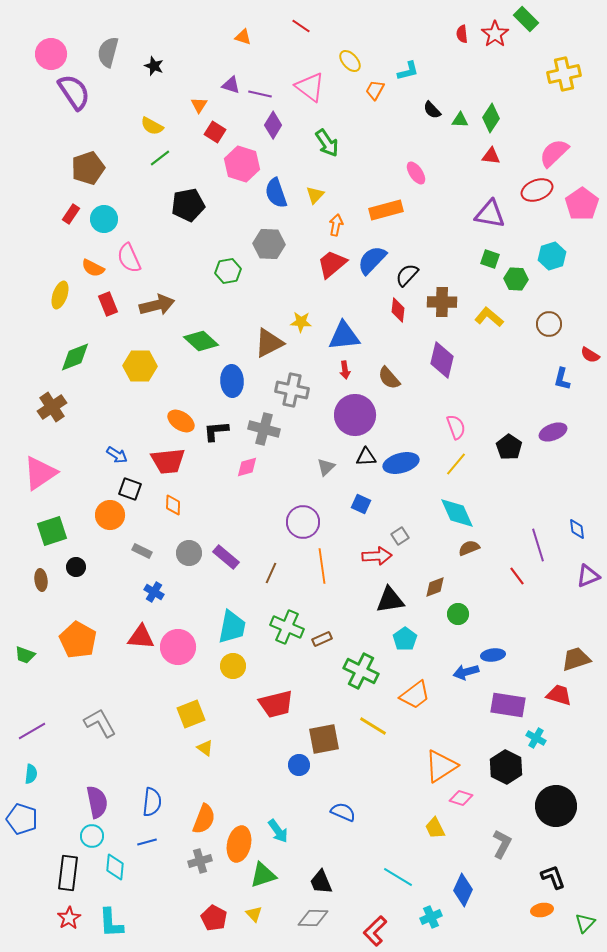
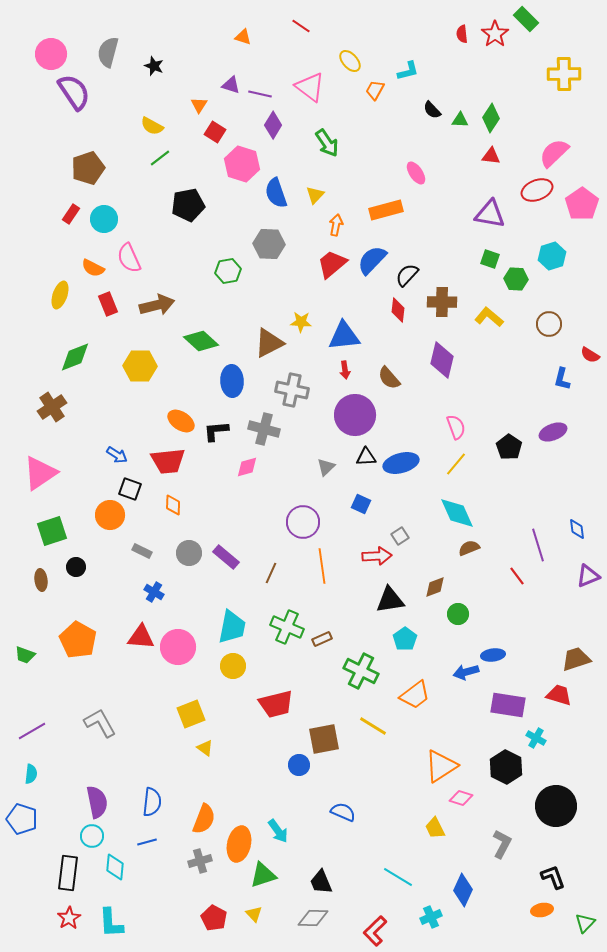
yellow cross at (564, 74): rotated 12 degrees clockwise
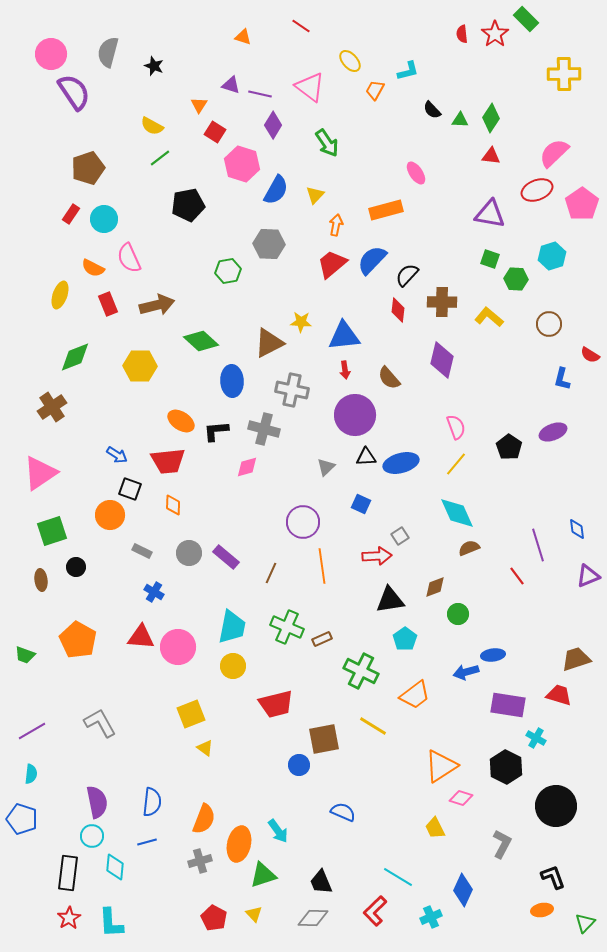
blue semicircle at (276, 193): moved 3 px up; rotated 132 degrees counterclockwise
red L-shape at (375, 931): moved 20 px up
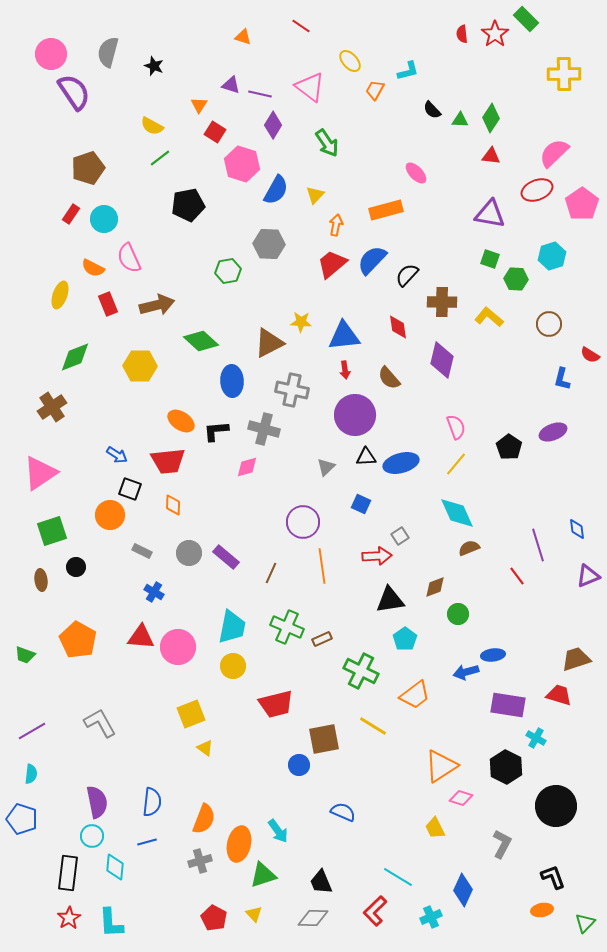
pink ellipse at (416, 173): rotated 10 degrees counterclockwise
red diamond at (398, 310): moved 17 px down; rotated 15 degrees counterclockwise
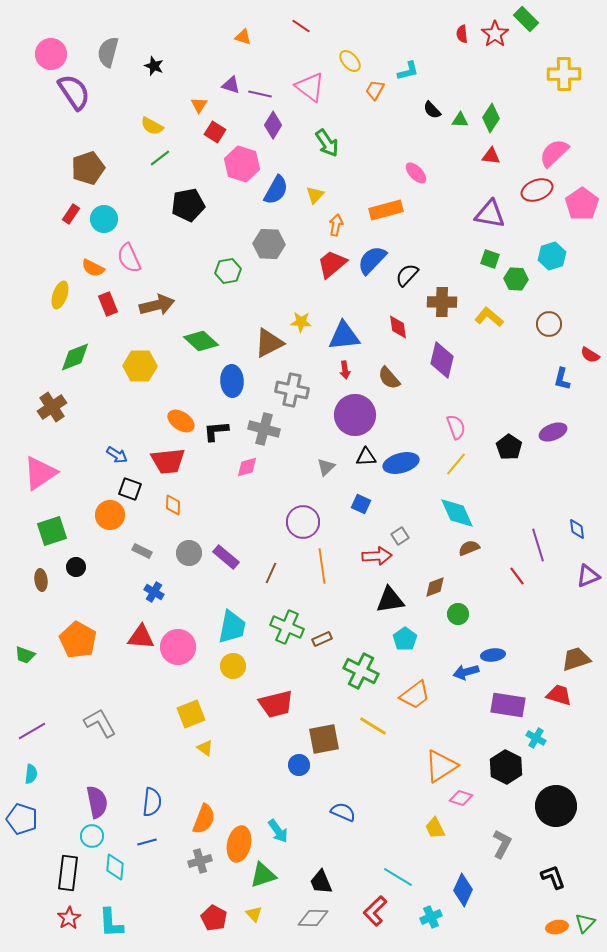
orange ellipse at (542, 910): moved 15 px right, 17 px down
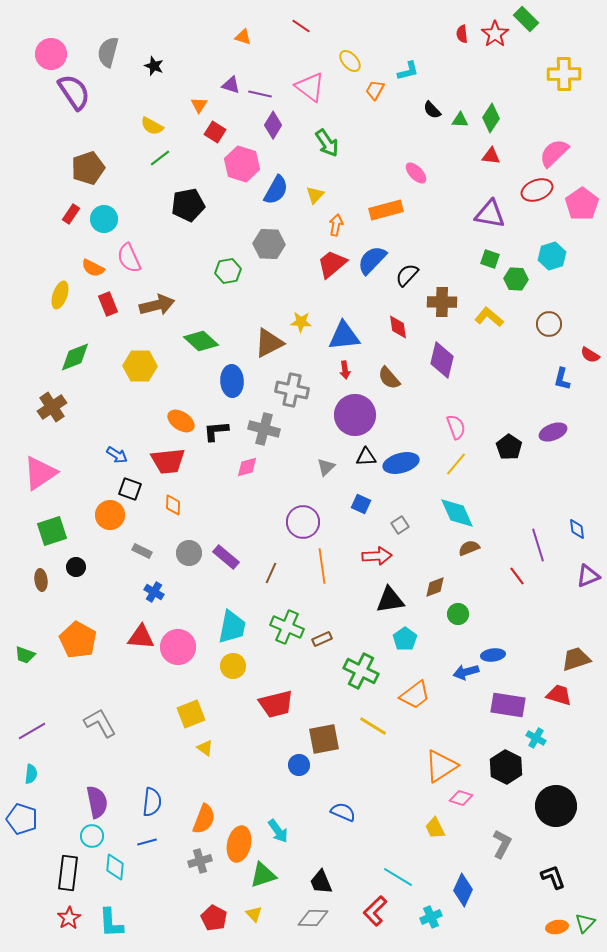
gray square at (400, 536): moved 11 px up
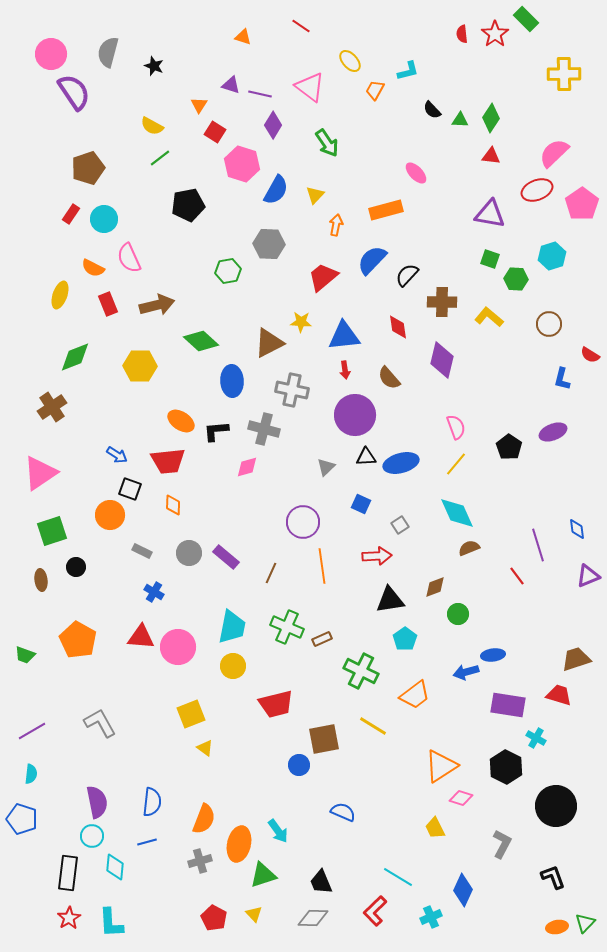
red trapezoid at (332, 264): moved 9 px left, 13 px down
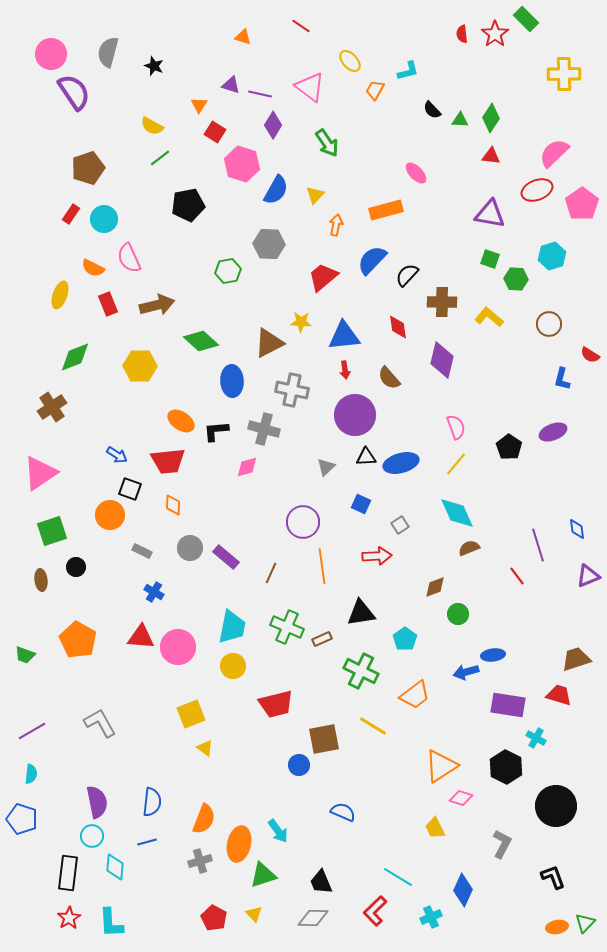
gray circle at (189, 553): moved 1 px right, 5 px up
black triangle at (390, 600): moved 29 px left, 13 px down
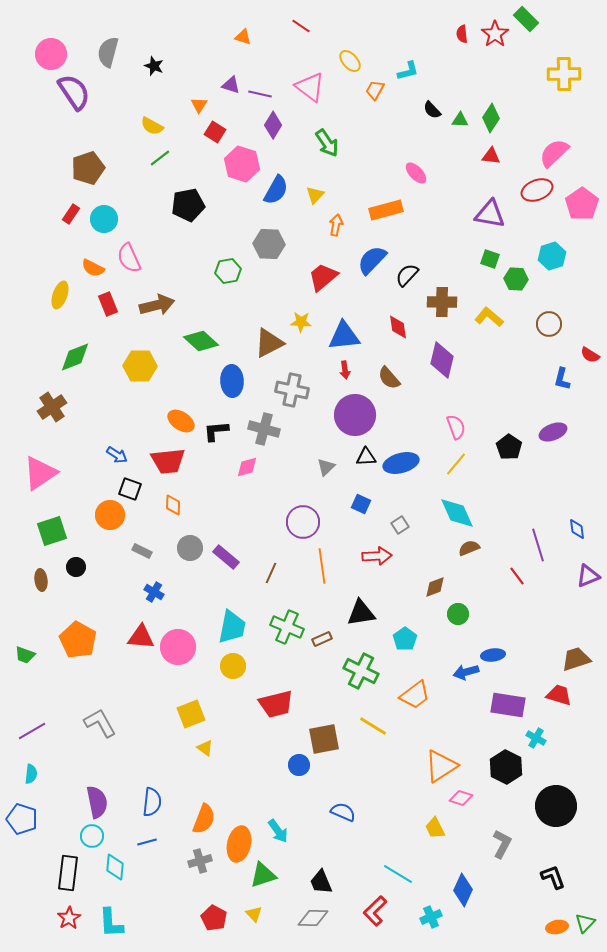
cyan line at (398, 877): moved 3 px up
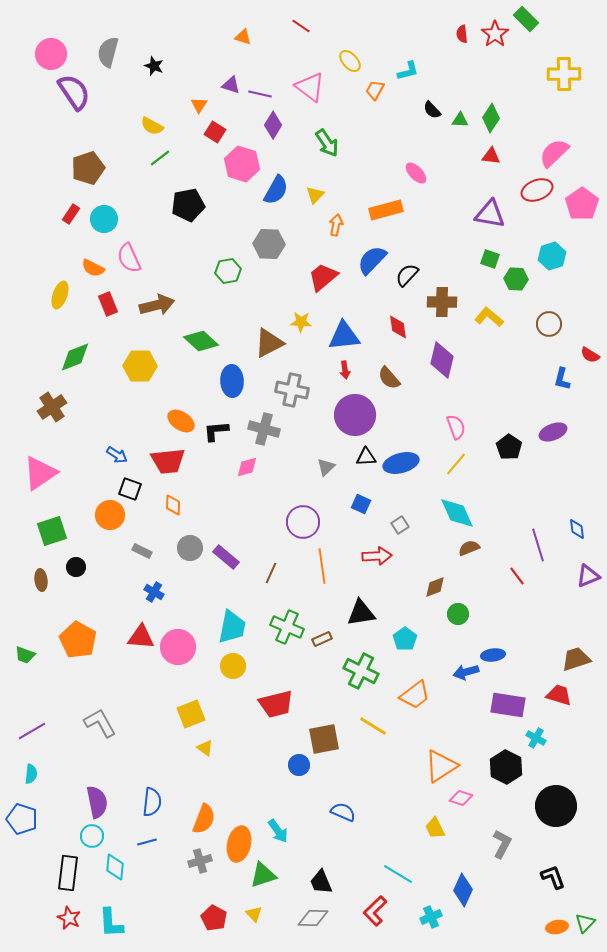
red star at (69, 918): rotated 15 degrees counterclockwise
